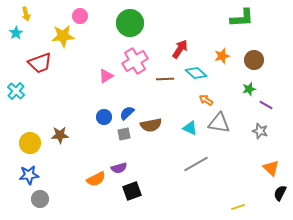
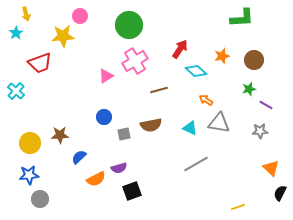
green circle: moved 1 px left, 2 px down
cyan diamond: moved 2 px up
brown line: moved 6 px left, 11 px down; rotated 12 degrees counterclockwise
blue semicircle: moved 48 px left, 44 px down
gray star: rotated 21 degrees counterclockwise
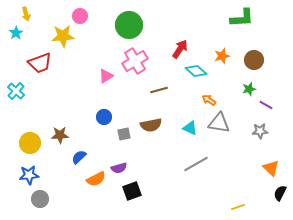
orange arrow: moved 3 px right
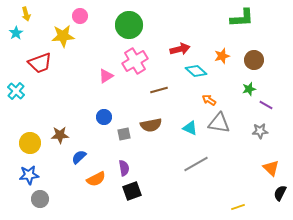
red arrow: rotated 42 degrees clockwise
purple semicircle: moved 5 px right; rotated 84 degrees counterclockwise
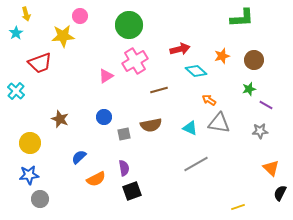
brown star: moved 16 px up; rotated 24 degrees clockwise
